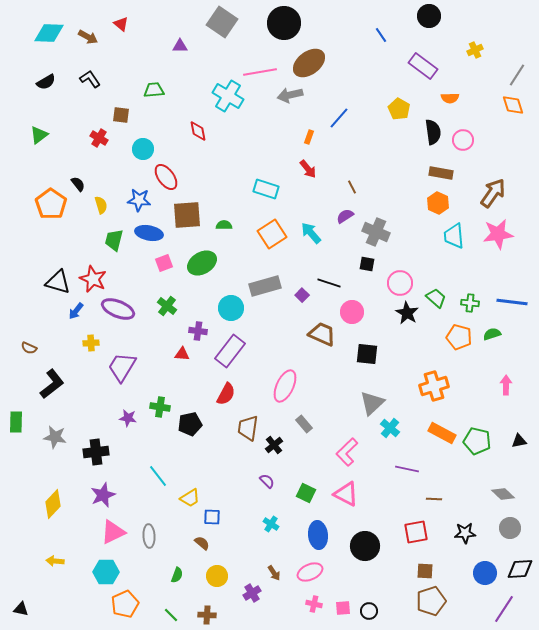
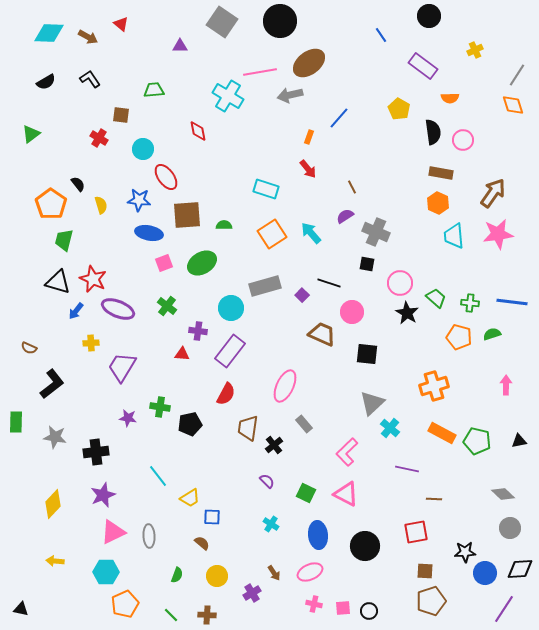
black circle at (284, 23): moved 4 px left, 2 px up
green triangle at (39, 135): moved 8 px left, 1 px up
green trapezoid at (114, 240): moved 50 px left
black star at (465, 533): moved 19 px down
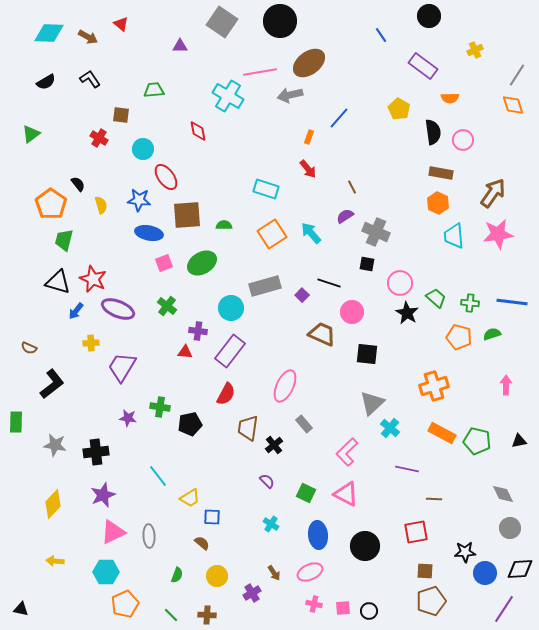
red triangle at (182, 354): moved 3 px right, 2 px up
gray star at (55, 437): moved 8 px down
gray diamond at (503, 494): rotated 20 degrees clockwise
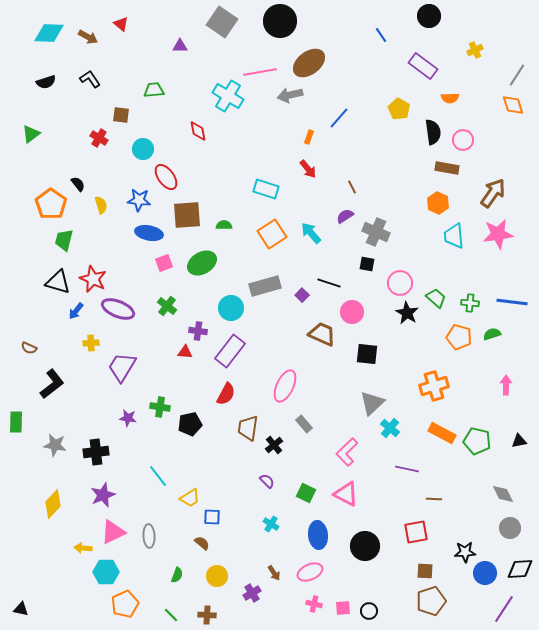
black semicircle at (46, 82): rotated 12 degrees clockwise
brown rectangle at (441, 173): moved 6 px right, 5 px up
yellow arrow at (55, 561): moved 28 px right, 13 px up
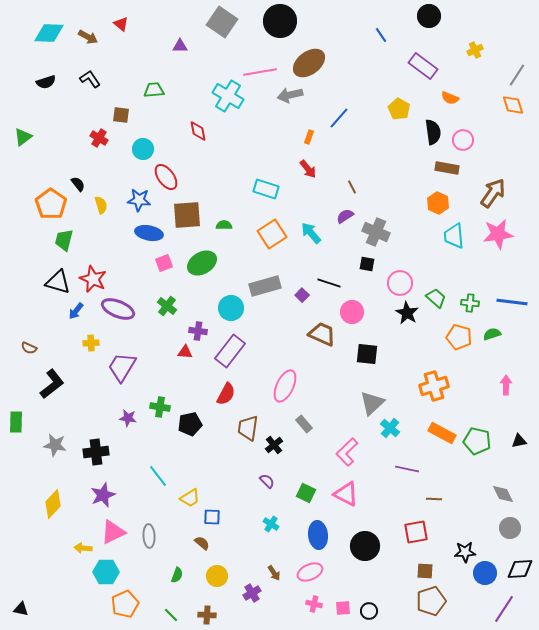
orange semicircle at (450, 98): rotated 24 degrees clockwise
green triangle at (31, 134): moved 8 px left, 3 px down
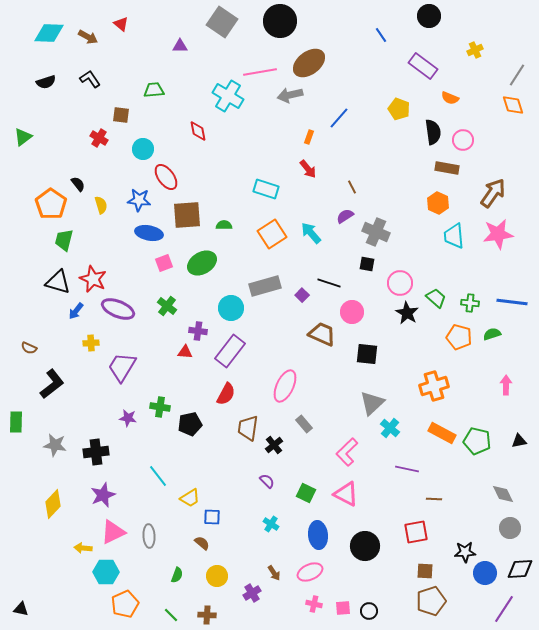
yellow pentagon at (399, 109): rotated 10 degrees counterclockwise
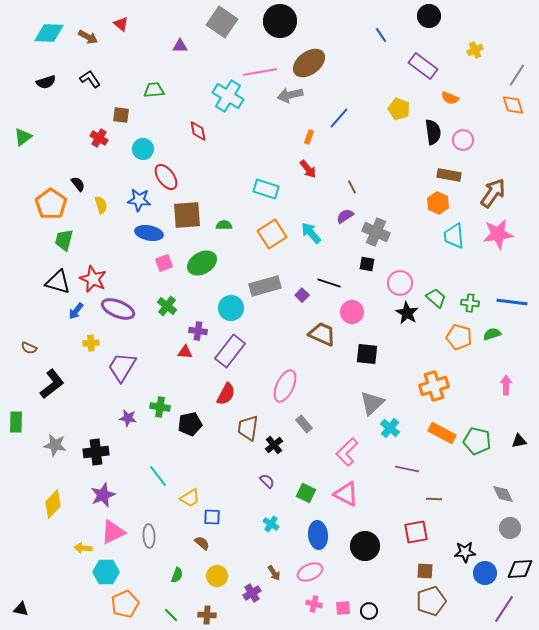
brown rectangle at (447, 168): moved 2 px right, 7 px down
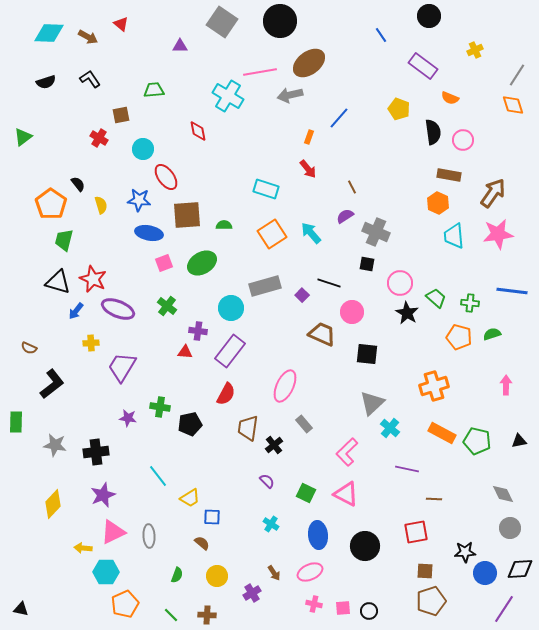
brown square at (121, 115): rotated 18 degrees counterclockwise
blue line at (512, 302): moved 11 px up
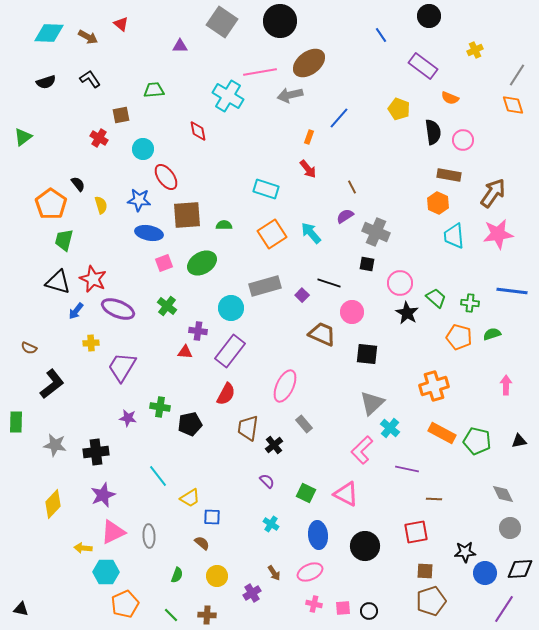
pink L-shape at (347, 452): moved 15 px right, 2 px up
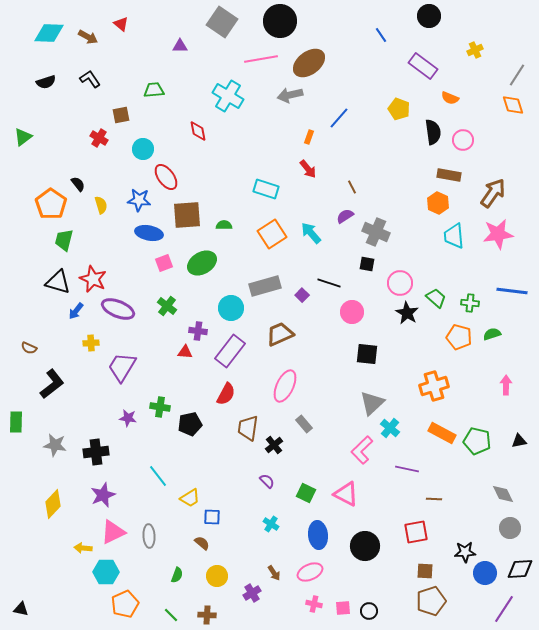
pink line at (260, 72): moved 1 px right, 13 px up
brown trapezoid at (322, 334): moved 42 px left; rotated 48 degrees counterclockwise
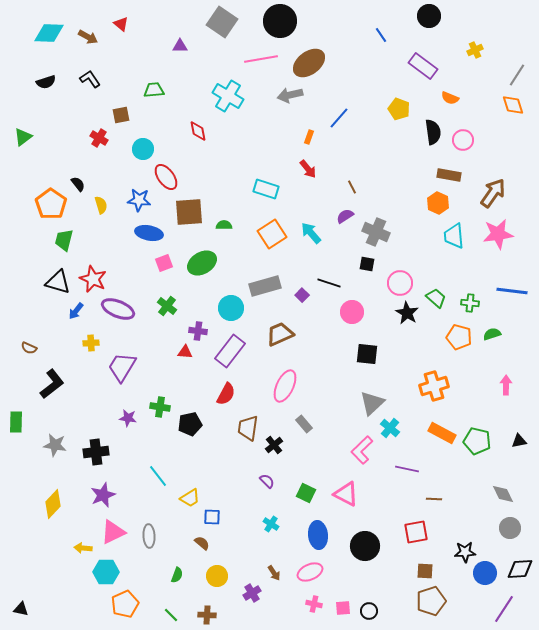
brown square at (187, 215): moved 2 px right, 3 px up
